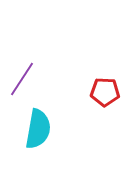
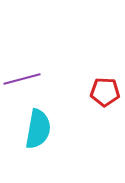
purple line: rotated 42 degrees clockwise
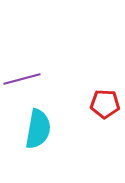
red pentagon: moved 12 px down
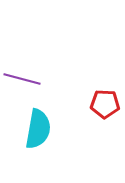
purple line: rotated 30 degrees clockwise
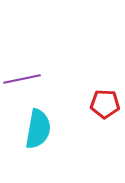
purple line: rotated 27 degrees counterclockwise
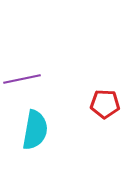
cyan semicircle: moved 3 px left, 1 px down
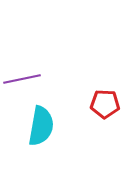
cyan semicircle: moved 6 px right, 4 px up
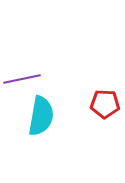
cyan semicircle: moved 10 px up
